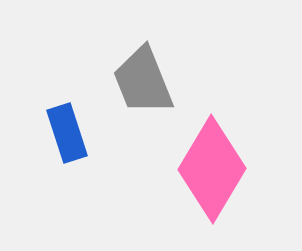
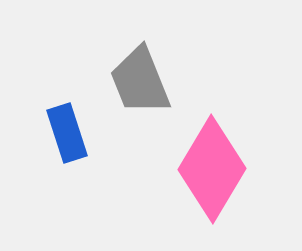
gray trapezoid: moved 3 px left
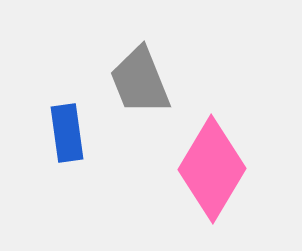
blue rectangle: rotated 10 degrees clockwise
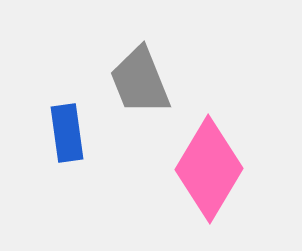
pink diamond: moved 3 px left
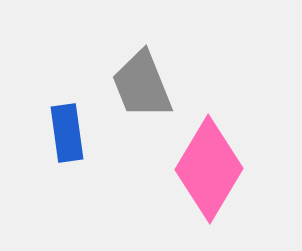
gray trapezoid: moved 2 px right, 4 px down
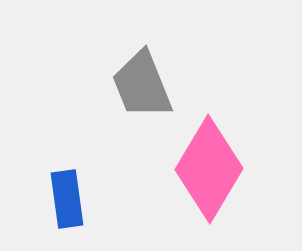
blue rectangle: moved 66 px down
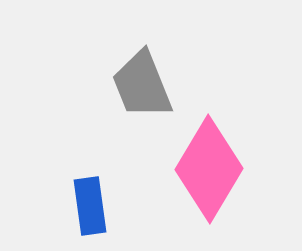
blue rectangle: moved 23 px right, 7 px down
